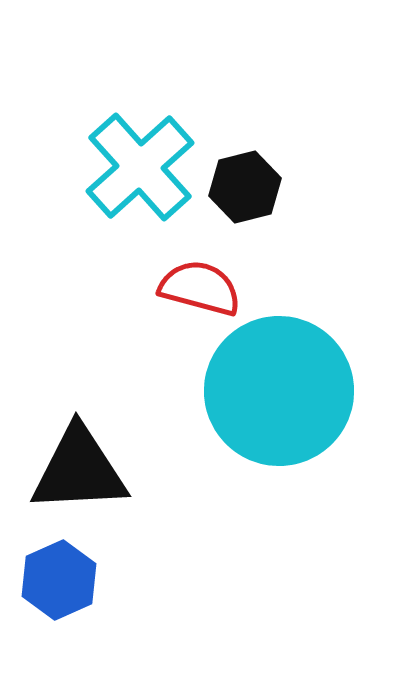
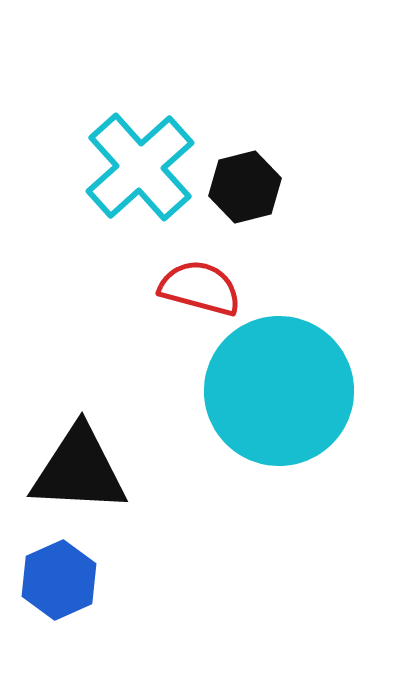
black triangle: rotated 6 degrees clockwise
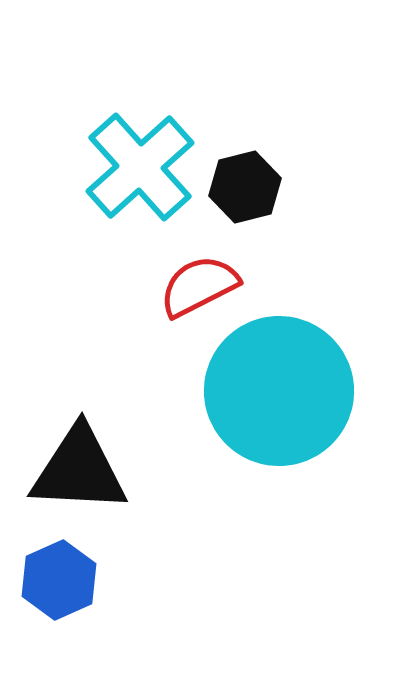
red semicircle: moved 1 px left, 2 px up; rotated 42 degrees counterclockwise
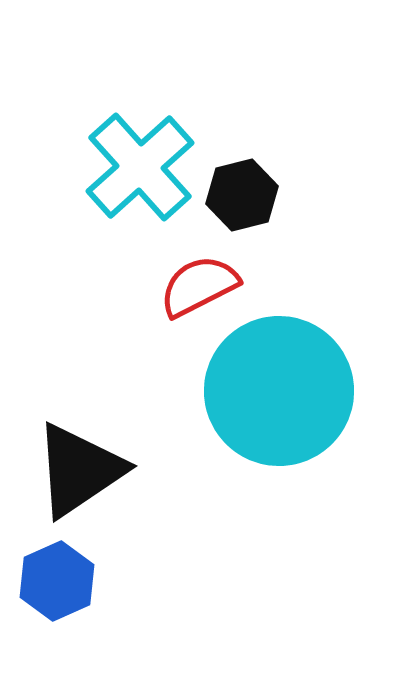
black hexagon: moved 3 px left, 8 px down
black triangle: rotated 37 degrees counterclockwise
blue hexagon: moved 2 px left, 1 px down
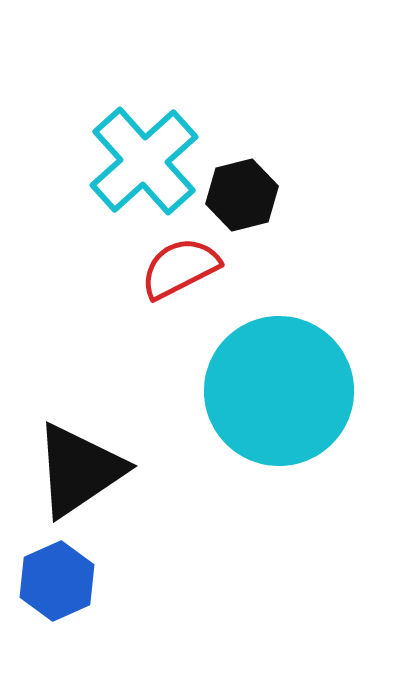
cyan cross: moved 4 px right, 6 px up
red semicircle: moved 19 px left, 18 px up
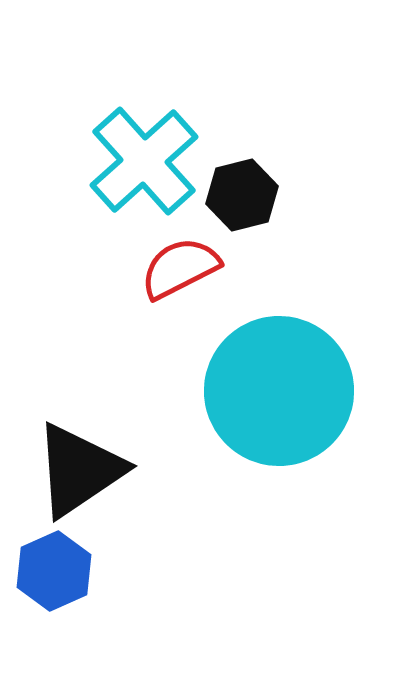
blue hexagon: moved 3 px left, 10 px up
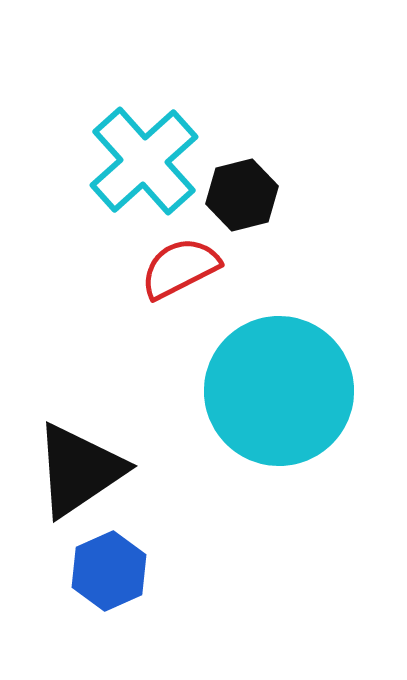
blue hexagon: moved 55 px right
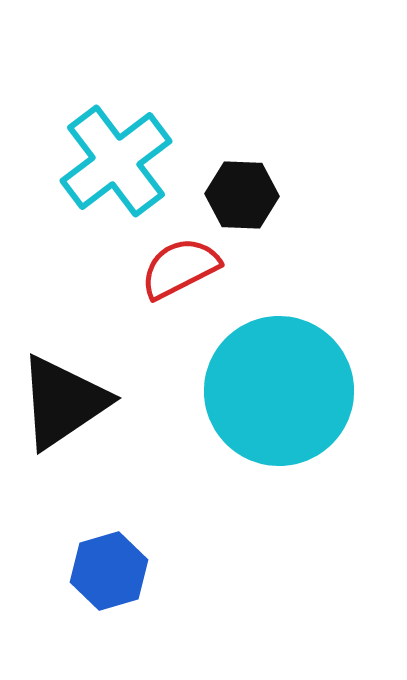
cyan cross: moved 28 px left; rotated 5 degrees clockwise
black hexagon: rotated 16 degrees clockwise
black triangle: moved 16 px left, 68 px up
blue hexagon: rotated 8 degrees clockwise
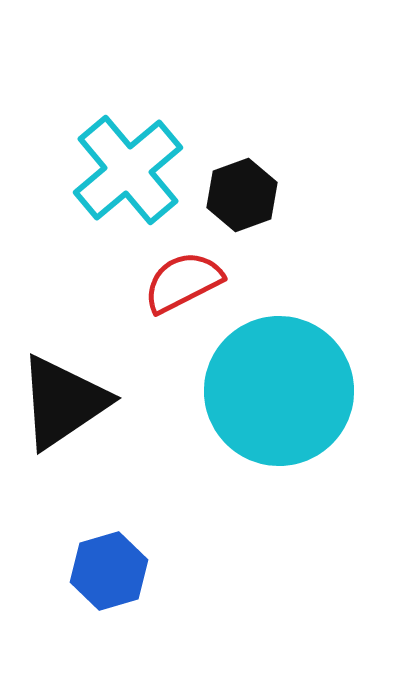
cyan cross: moved 12 px right, 9 px down; rotated 3 degrees counterclockwise
black hexagon: rotated 22 degrees counterclockwise
red semicircle: moved 3 px right, 14 px down
